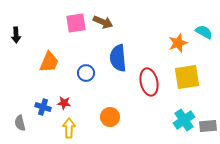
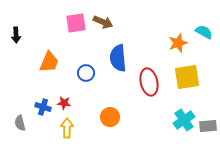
yellow arrow: moved 2 px left
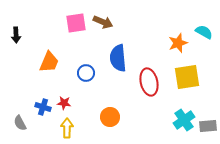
gray semicircle: rotated 14 degrees counterclockwise
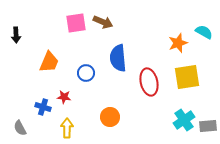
red star: moved 6 px up
gray semicircle: moved 5 px down
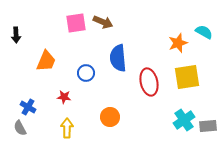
orange trapezoid: moved 3 px left, 1 px up
blue cross: moved 15 px left; rotated 14 degrees clockwise
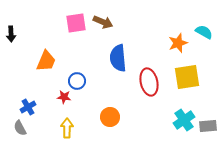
black arrow: moved 5 px left, 1 px up
blue circle: moved 9 px left, 8 px down
blue cross: rotated 28 degrees clockwise
